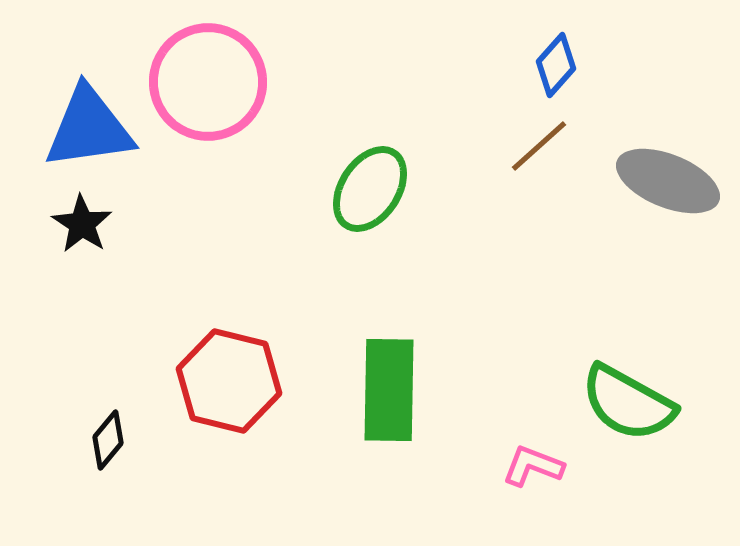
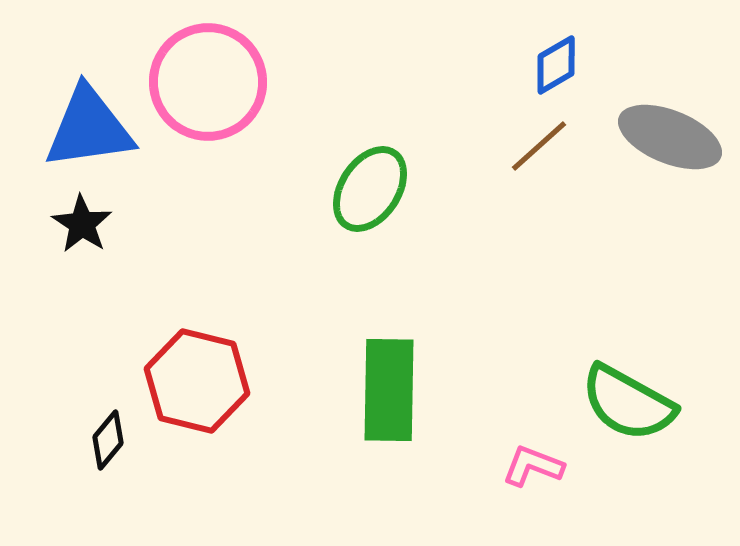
blue diamond: rotated 18 degrees clockwise
gray ellipse: moved 2 px right, 44 px up
red hexagon: moved 32 px left
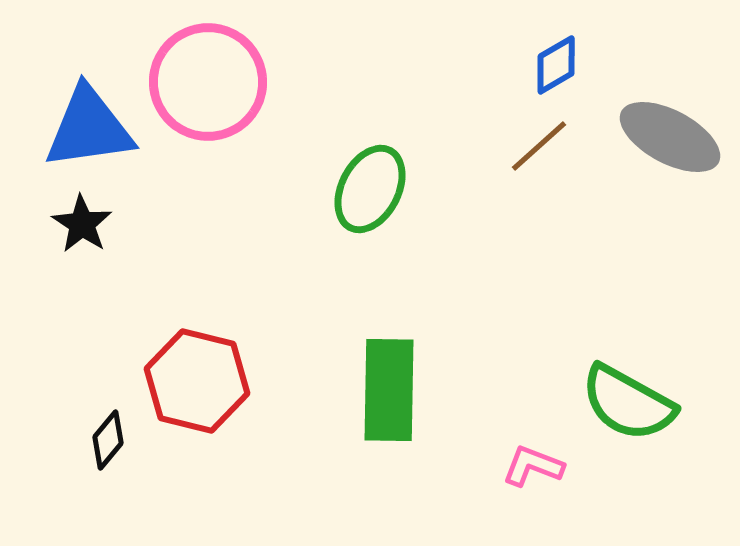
gray ellipse: rotated 6 degrees clockwise
green ellipse: rotated 6 degrees counterclockwise
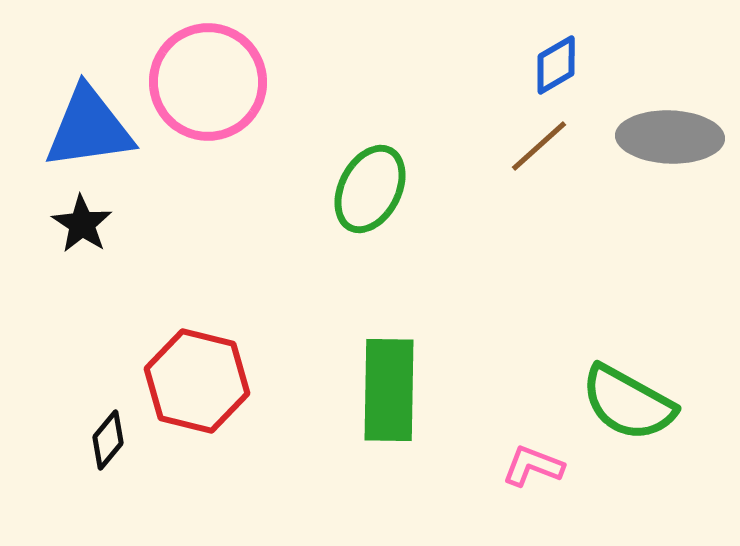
gray ellipse: rotated 26 degrees counterclockwise
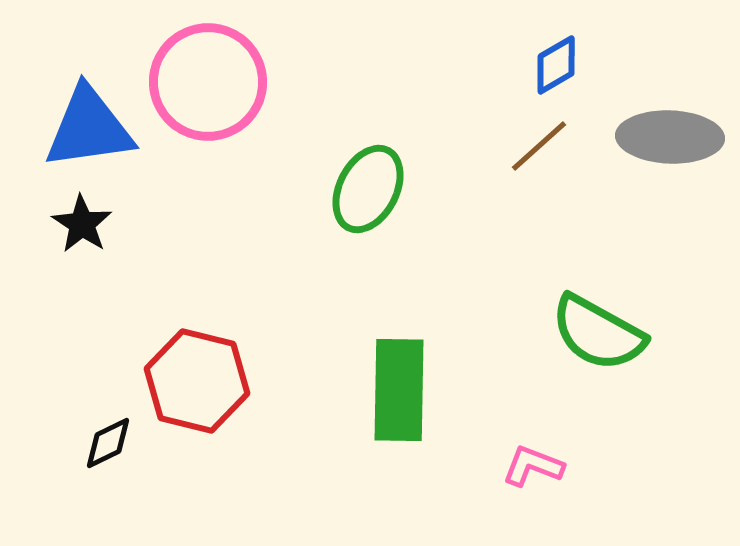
green ellipse: moved 2 px left
green rectangle: moved 10 px right
green semicircle: moved 30 px left, 70 px up
black diamond: moved 3 px down; rotated 24 degrees clockwise
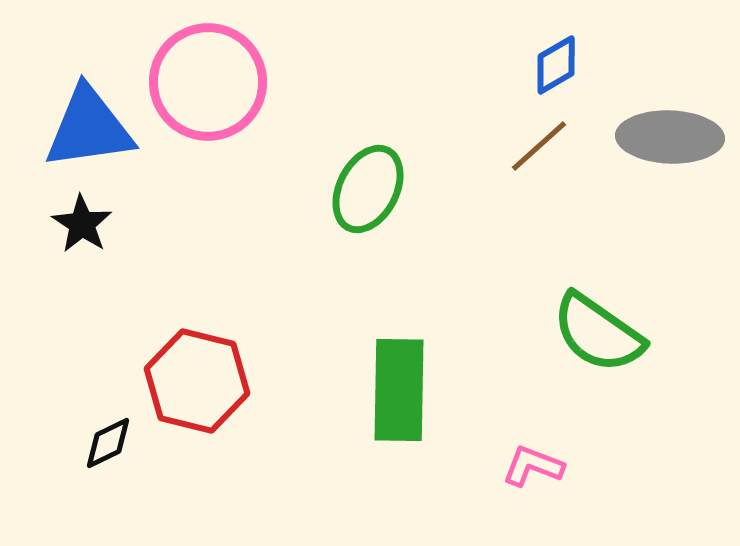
green semicircle: rotated 6 degrees clockwise
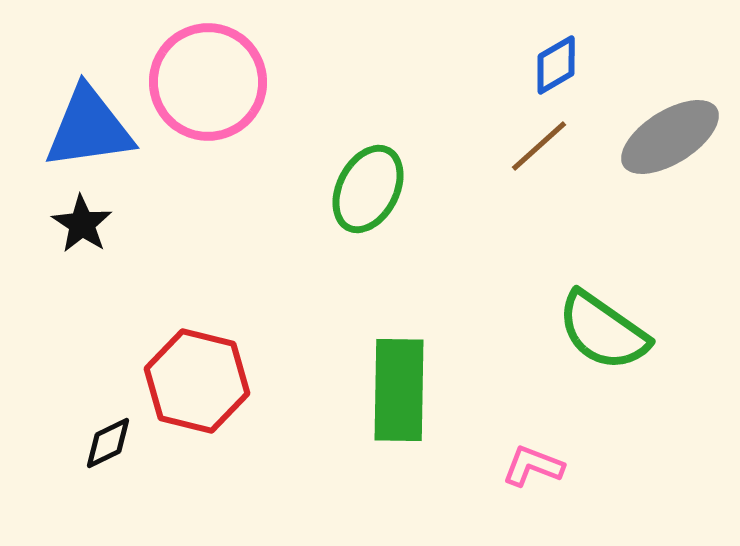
gray ellipse: rotated 34 degrees counterclockwise
green semicircle: moved 5 px right, 2 px up
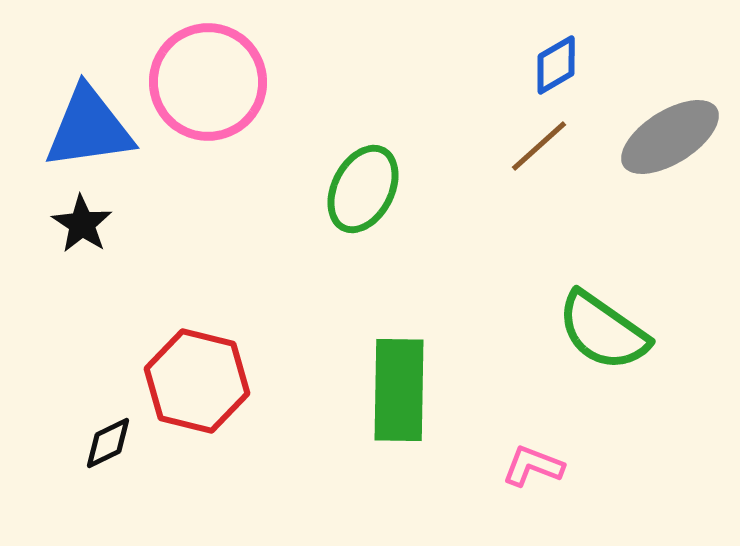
green ellipse: moved 5 px left
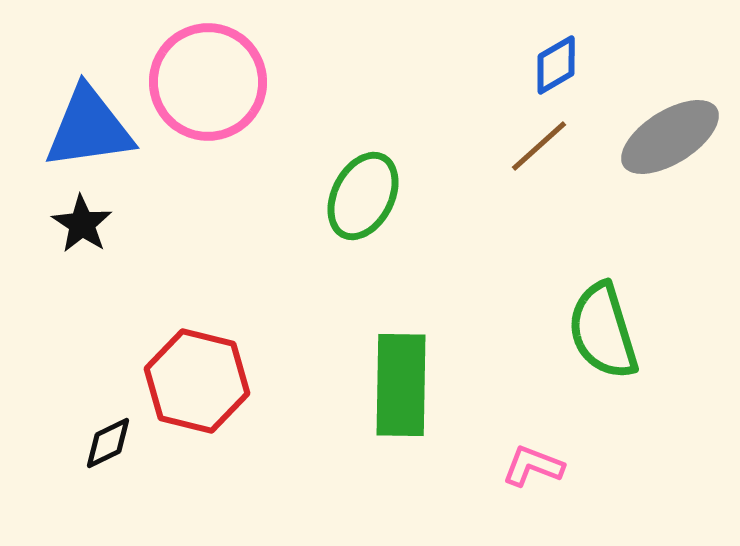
green ellipse: moved 7 px down
green semicircle: rotated 38 degrees clockwise
green rectangle: moved 2 px right, 5 px up
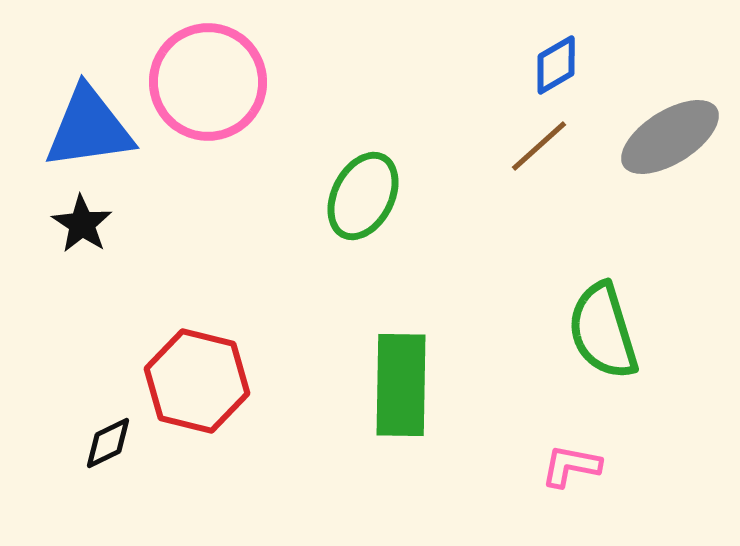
pink L-shape: moved 38 px right; rotated 10 degrees counterclockwise
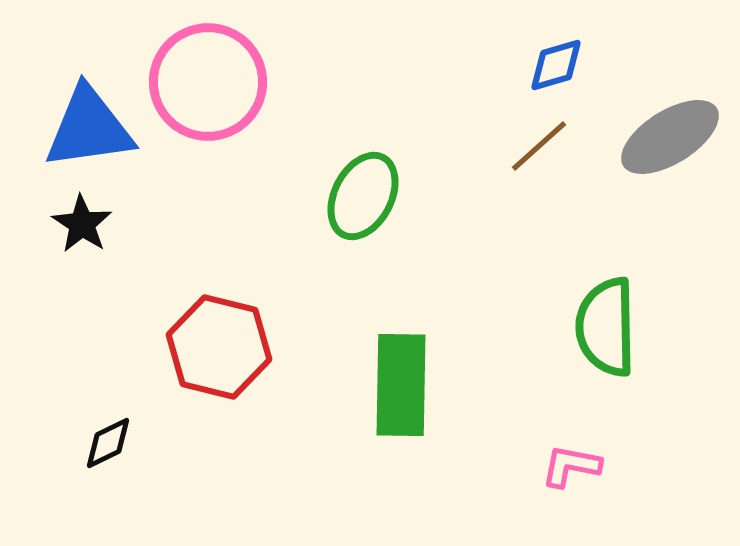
blue diamond: rotated 14 degrees clockwise
green semicircle: moved 3 px right, 4 px up; rotated 16 degrees clockwise
red hexagon: moved 22 px right, 34 px up
